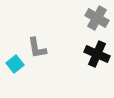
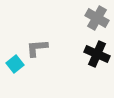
gray L-shape: rotated 95 degrees clockwise
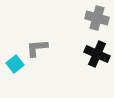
gray cross: rotated 15 degrees counterclockwise
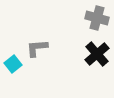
black cross: rotated 25 degrees clockwise
cyan square: moved 2 px left
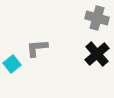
cyan square: moved 1 px left
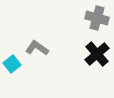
gray L-shape: rotated 40 degrees clockwise
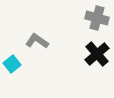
gray L-shape: moved 7 px up
